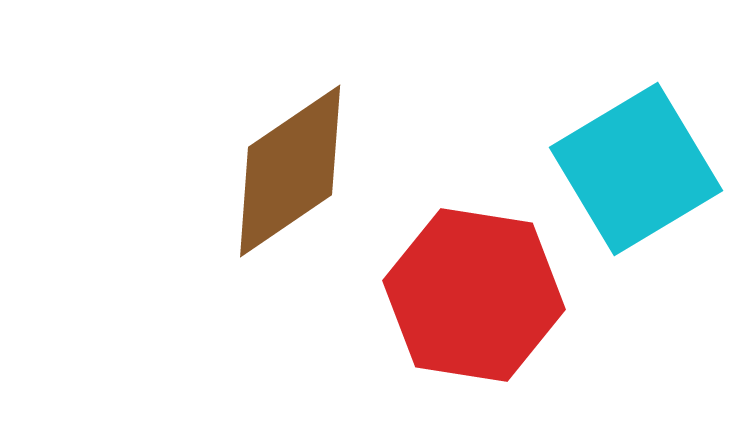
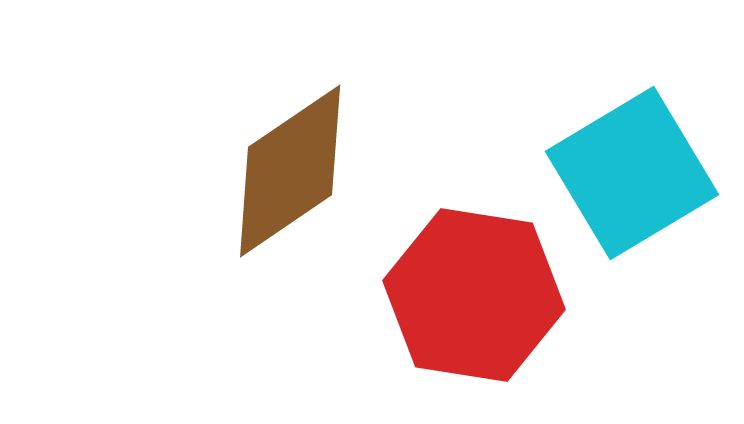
cyan square: moved 4 px left, 4 px down
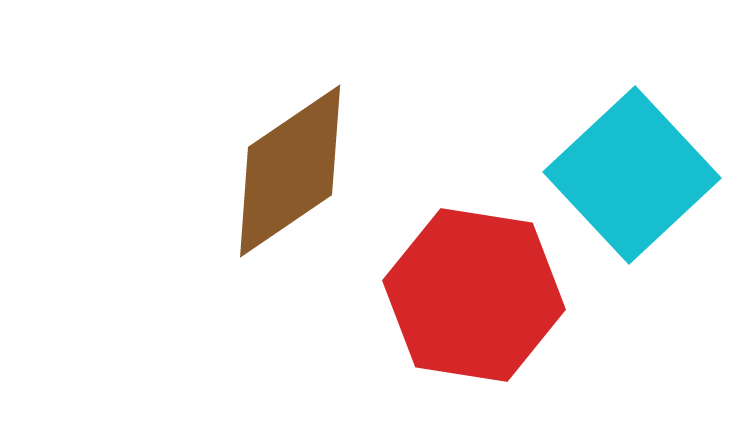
cyan square: moved 2 px down; rotated 12 degrees counterclockwise
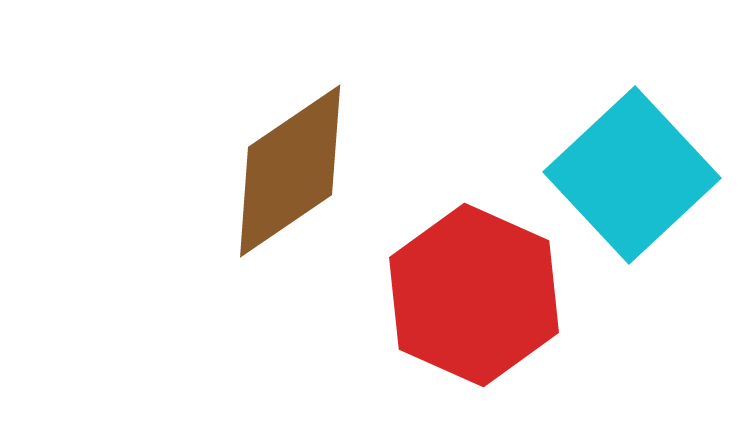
red hexagon: rotated 15 degrees clockwise
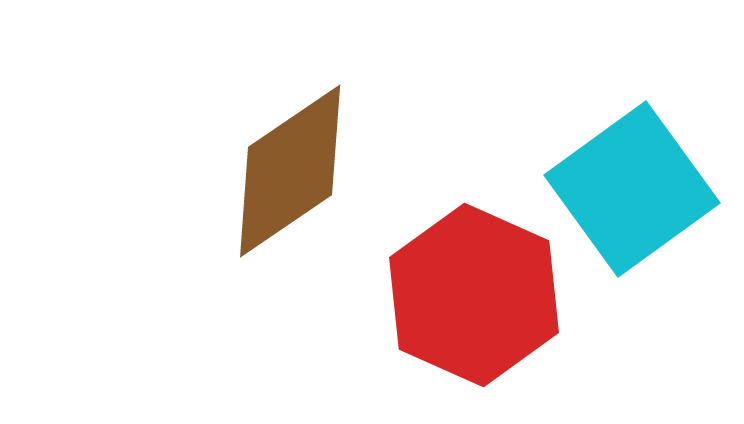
cyan square: moved 14 px down; rotated 7 degrees clockwise
